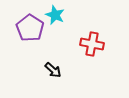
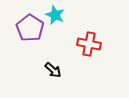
red cross: moved 3 px left
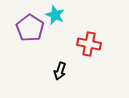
black arrow: moved 7 px right, 1 px down; rotated 66 degrees clockwise
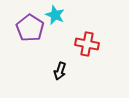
red cross: moved 2 px left
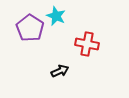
cyan star: moved 1 px right, 1 px down
black arrow: rotated 132 degrees counterclockwise
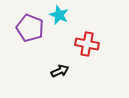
cyan star: moved 3 px right, 1 px up
purple pentagon: rotated 12 degrees counterclockwise
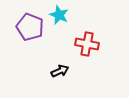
purple pentagon: moved 1 px up
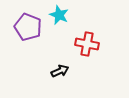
purple pentagon: moved 2 px left
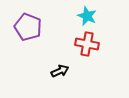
cyan star: moved 28 px right, 1 px down
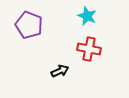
purple pentagon: moved 1 px right, 2 px up
red cross: moved 2 px right, 5 px down
